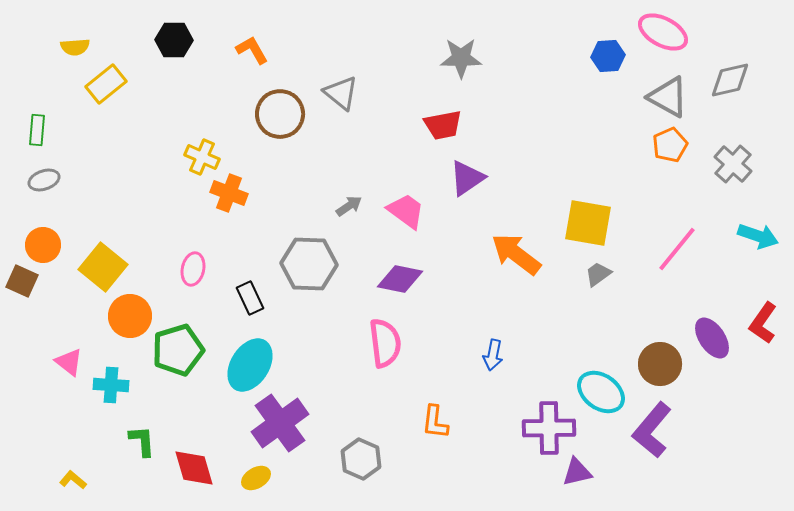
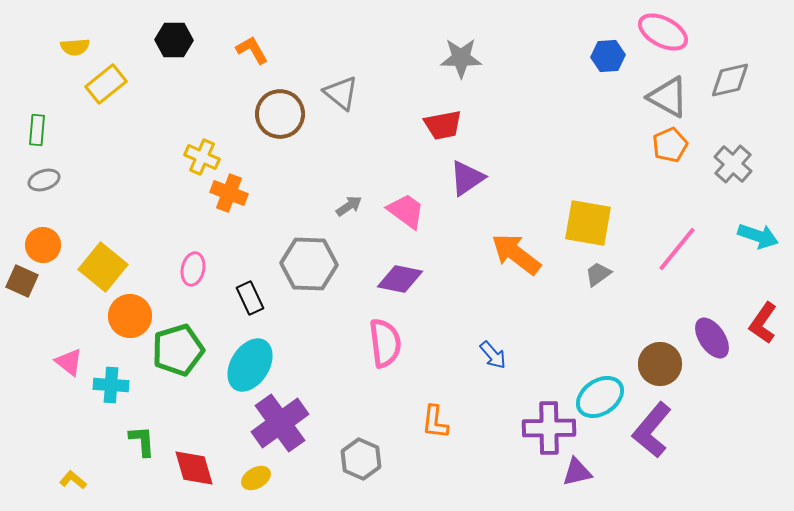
blue arrow at (493, 355): rotated 52 degrees counterclockwise
cyan ellipse at (601, 392): moved 1 px left, 5 px down; rotated 69 degrees counterclockwise
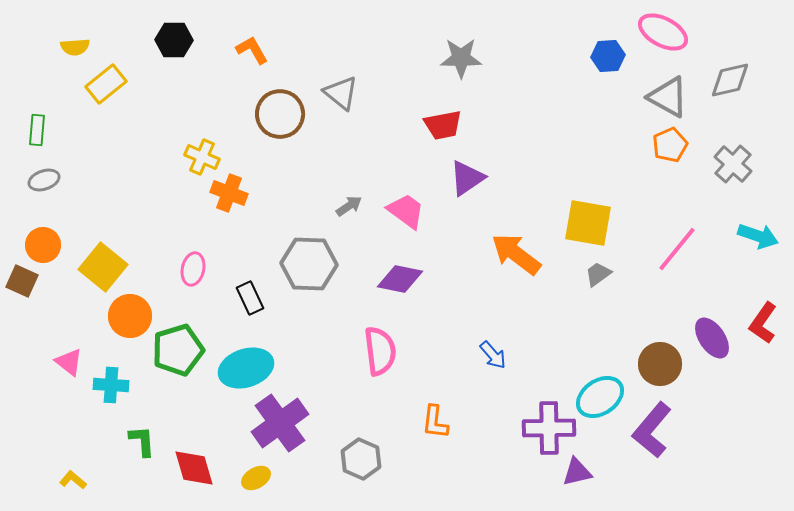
pink semicircle at (385, 343): moved 5 px left, 8 px down
cyan ellipse at (250, 365): moved 4 px left, 3 px down; rotated 40 degrees clockwise
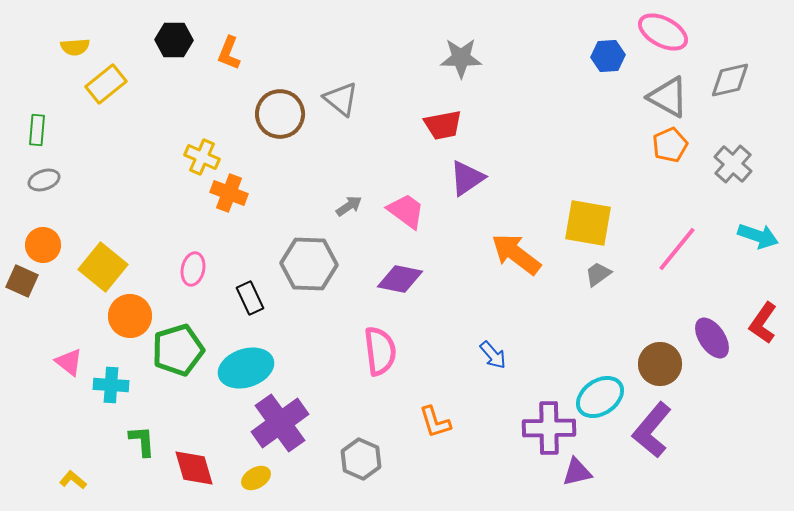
orange L-shape at (252, 50): moved 23 px left, 3 px down; rotated 128 degrees counterclockwise
gray triangle at (341, 93): moved 6 px down
orange L-shape at (435, 422): rotated 24 degrees counterclockwise
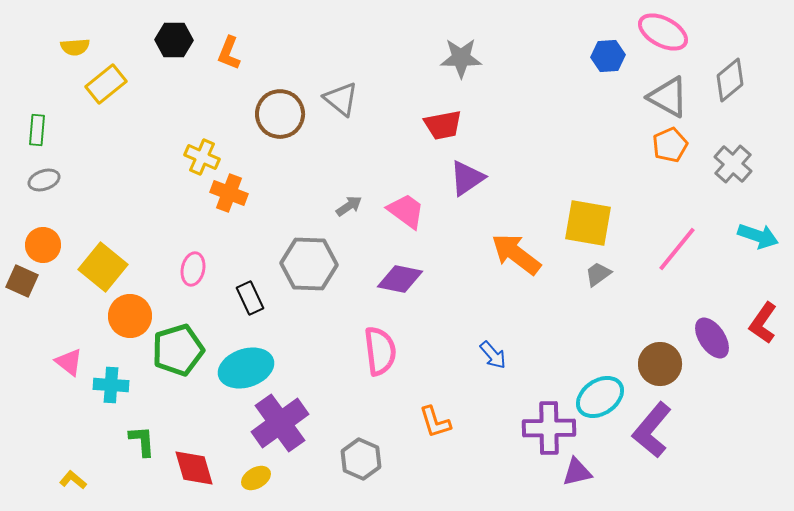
gray diamond at (730, 80): rotated 27 degrees counterclockwise
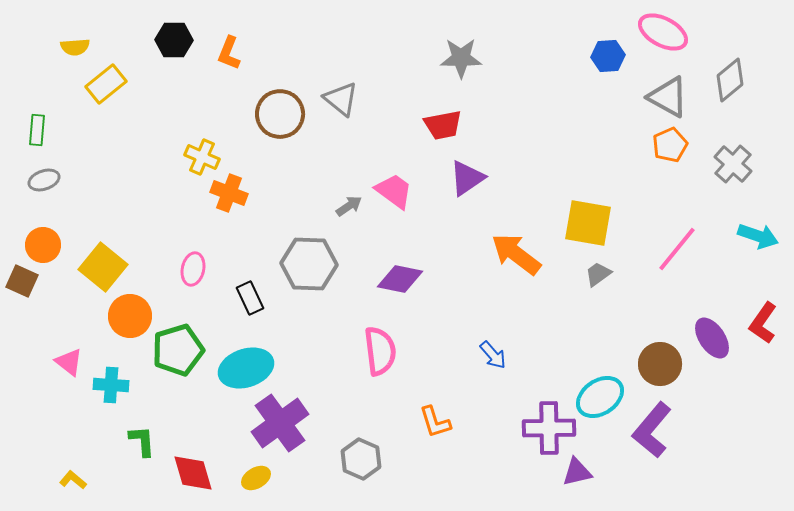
pink trapezoid at (406, 211): moved 12 px left, 20 px up
red diamond at (194, 468): moved 1 px left, 5 px down
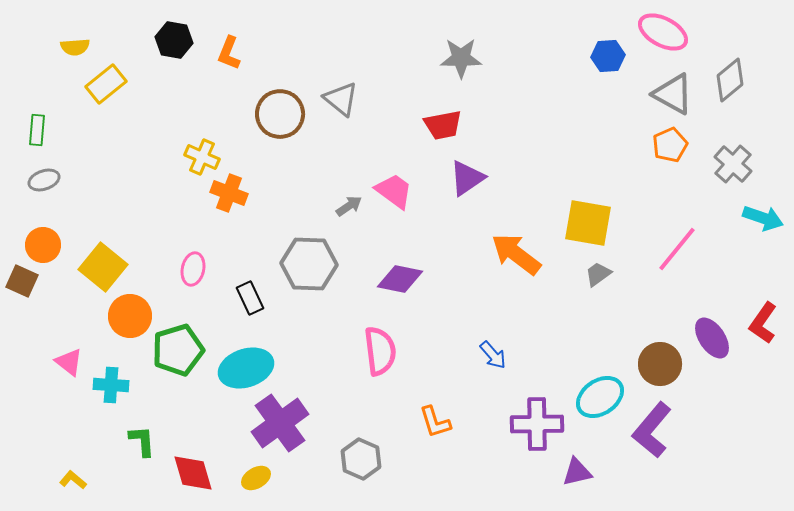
black hexagon at (174, 40): rotated 9 degrees clockwise
gray triangle at (668, 97): moved 5 px right, 3 px up
cyan arrow at (758, 236): moved 5 px right, 18 px up
purple cross at (549, 428): moved 12 px left, 4 px up
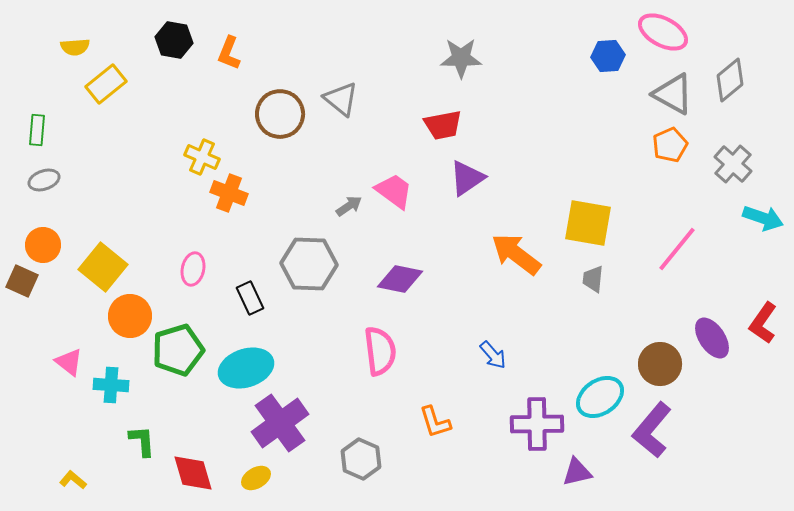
gray trapezoid at (598, 274): moved 5 px left, 5 px down; rotated 48 degrees counterclockwise
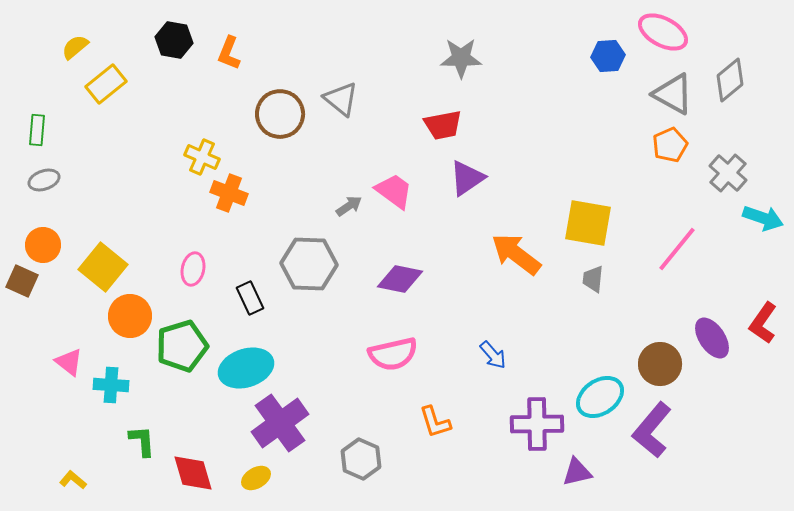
yellow semicircle at (75, 47): rotated 144 degrees clockwise
gray cross at (733, 164): moved 5 px left, 9 px down
green pentagon at (178, 350): moved 4 px right, 4 px up
pink semicircle at (380, 351): moved 13 px right, 3 px down; rotated 84 degrees clockwise
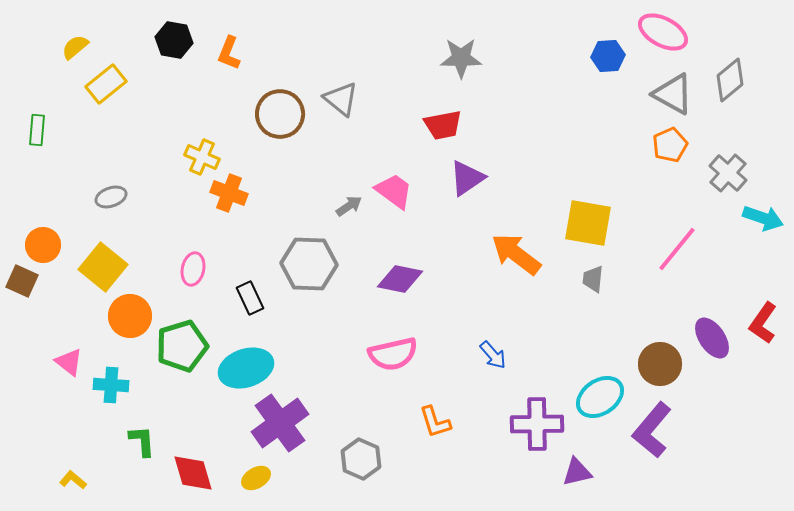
gray ellipse at (44, 180): moved 67 px right, 17 px down
